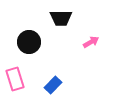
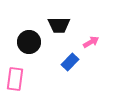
black trapezoid: moved 2 px left, 7 px down
pink rectangle: rotated 25 degrees clockwise
blue rectangle: moved 17 px right, 23 px up
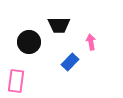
pink arrow: rotated 70 degrees counterclockwise
pink rectangle: moved 1 px right, 2 px down
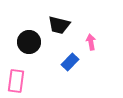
black trapezoid: rotated 15 degrees clockwise
